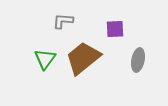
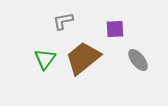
gray L-shape: rotated 15 degrees counterclockwise
gray ellipse: rotated 50 degrees counterclockwise
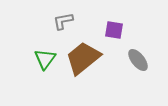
purple square: moved 1 px left, 1 px down; rotated 12 degrees clockwise
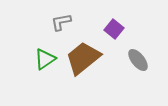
gray L-shape: moved 2 px left, 1 px down
purple square: moved 1 px up; rotated 30 degrees clockwise
green triangle: rotated 20 degrees clockwise
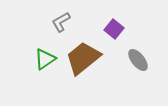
gray L-shape: rotated 20 degrees counterclockwise
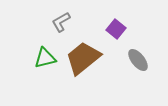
purple square: moved 2 px right
green triangle: moved 1 px up; rotated 20 degrees clockwise
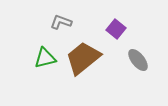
gray L-shape: rotated 50 degrees clockwise
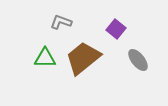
green triangle: rotated 15 degrees clockwise
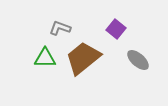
gray L-shape: moved 1 px left, 6 px down
gray ellipse: rotated 10 degrees counterclockwise
